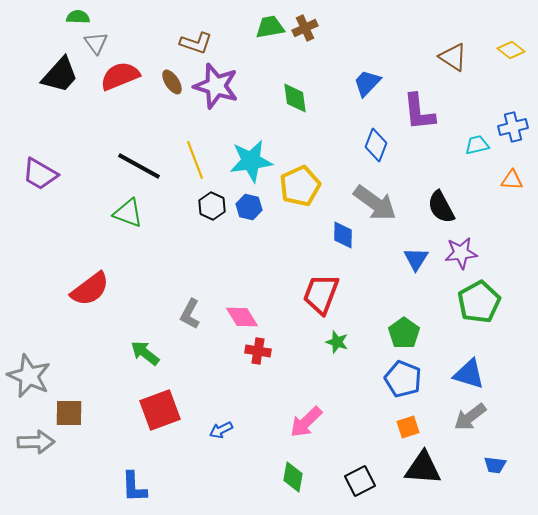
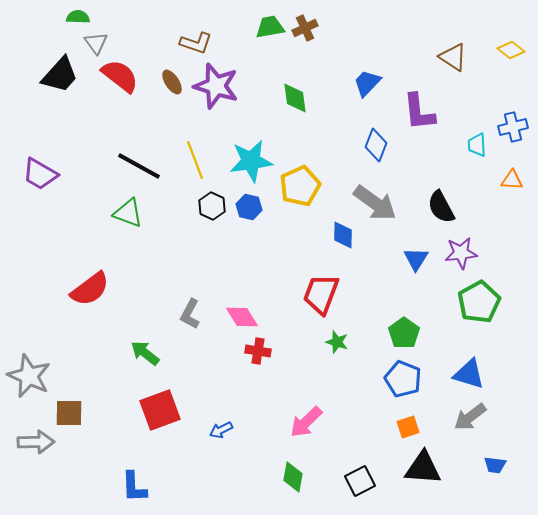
red semicircle at (120, 76): rotated 60 degrees clockwise
cyan trapezoid at (477, 145): rotated 80 degrees counterclockwise
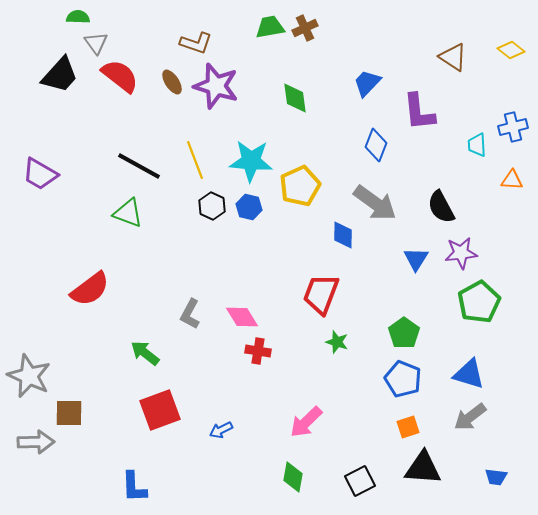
cyan star at (251, 161): rotated 12 degrees clockwise
blue trapezoid at (495, 465): moved 1 px right, 12 px down
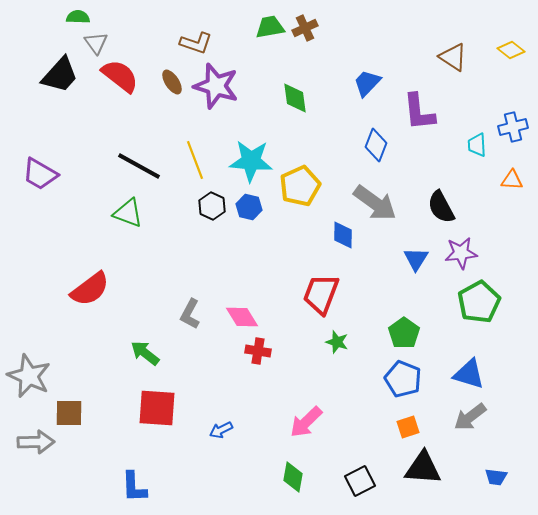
red square at (160, 410): moved 3 px left, 2 px up; rotated 24 degrees clockwise
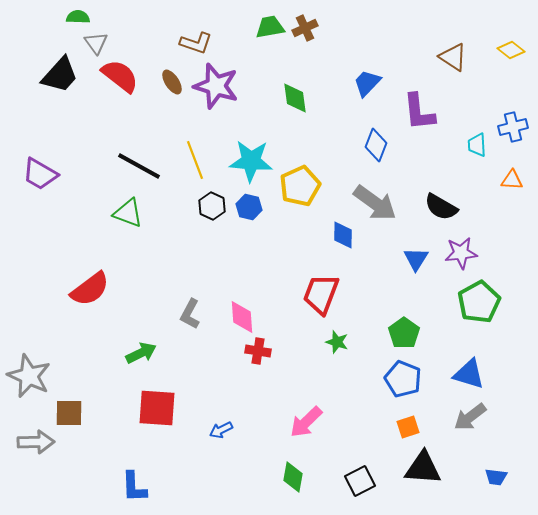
black semicircle at (441, 207): rotated 32 degrees counterclockwise
pink diamond at (242, 317): rotated 28 degrees clockwise
green arrow at (145, 353): moved 4 px left; rotated 116 degrees clockwise
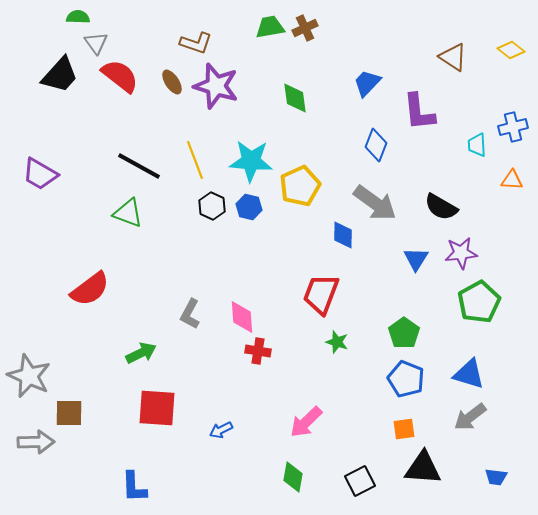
blue pentagon at (403, 379): moved 3 px right
orange square at (408, 427): moved 4 px left, 2 px down; rotated 10 degrees clockwise
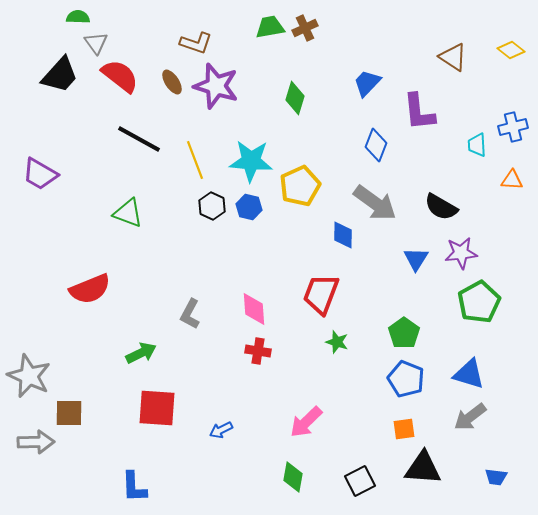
green diamond at (295, 98): rotated 24 degrees clockwise
black line at (139, 166): moved 27 px up
red semicircle at (90, 289): rotated 15 degrees clockwise
pink diamond at (242, 317): moved 12 px right, 8 px up
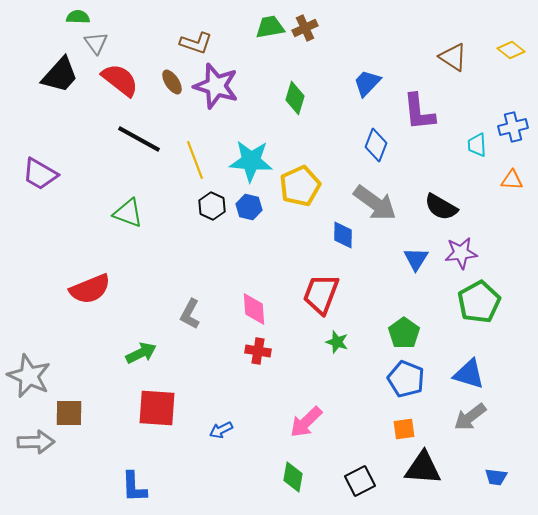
red semicircle at (120, 76): moved 4 px down
